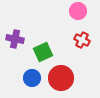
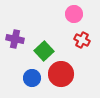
pink circle: moved 4 px left, 3 px down
green square: moved 1 px right, 1 px up; rotated 18 degrees counterclockwise
red circle: moved 4 px up
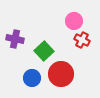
pink circle: moved 7 px down
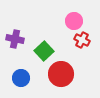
blue circle: moved 11 px left
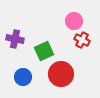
green square: rotated 18 degrees clockwise
blue circle: moved 2 px right, 1 px up
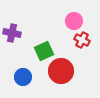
purple cross: moved 3 px left, 6 px up
red circle: moved 3 px up
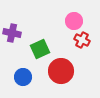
green square: moved 4 px left, 2 px up
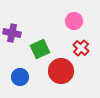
red cross: moved 1 px left, 8 px down; rotated 14 degrees clockwise
blue circle: moved 3 px left
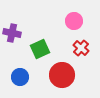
red circle: moved 1 px right, 4 px down
